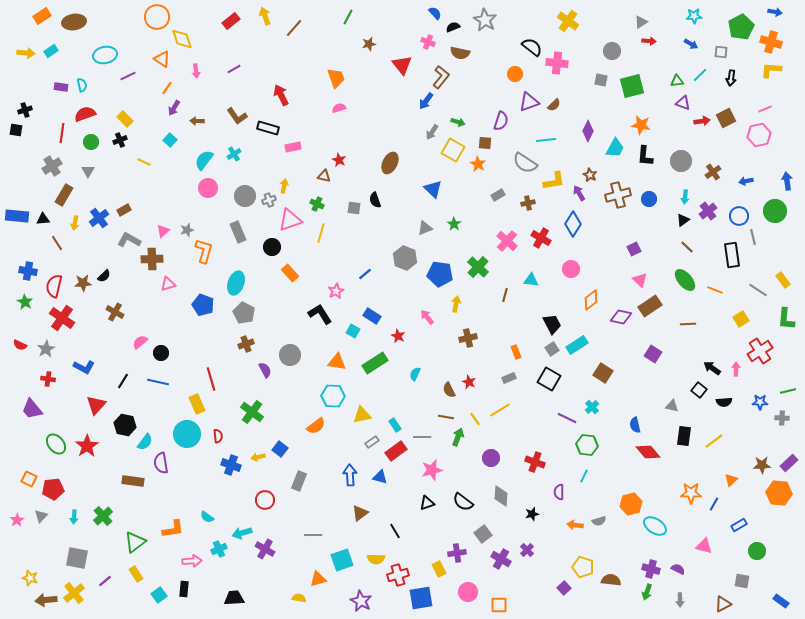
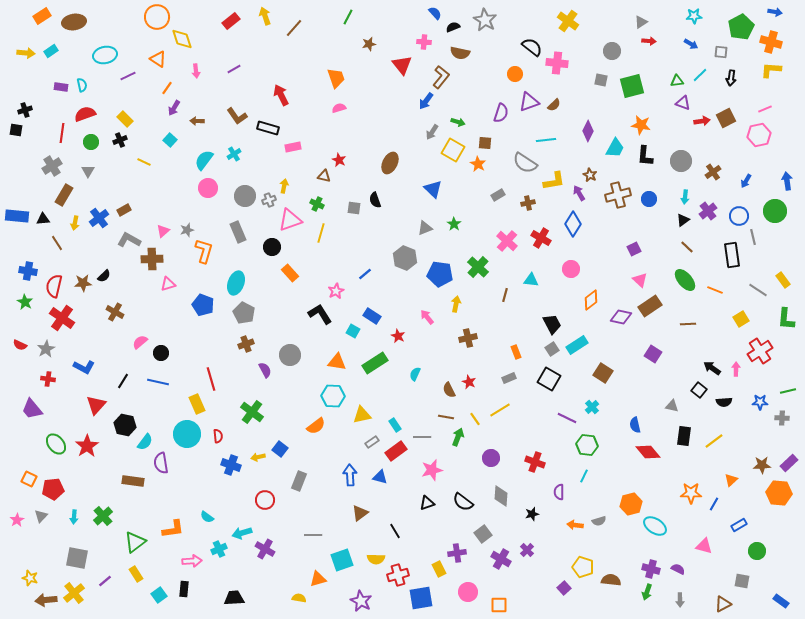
pink cross at (428, 42): moved 4 px left; rotated 16 degrees counterclockwise
orange triangle at (162, 59): moved 4 px left
purple semicircle at (501, 121): moved 8 px up
blue arrow at (746, 181): rotated 48 degrees counterclockwise
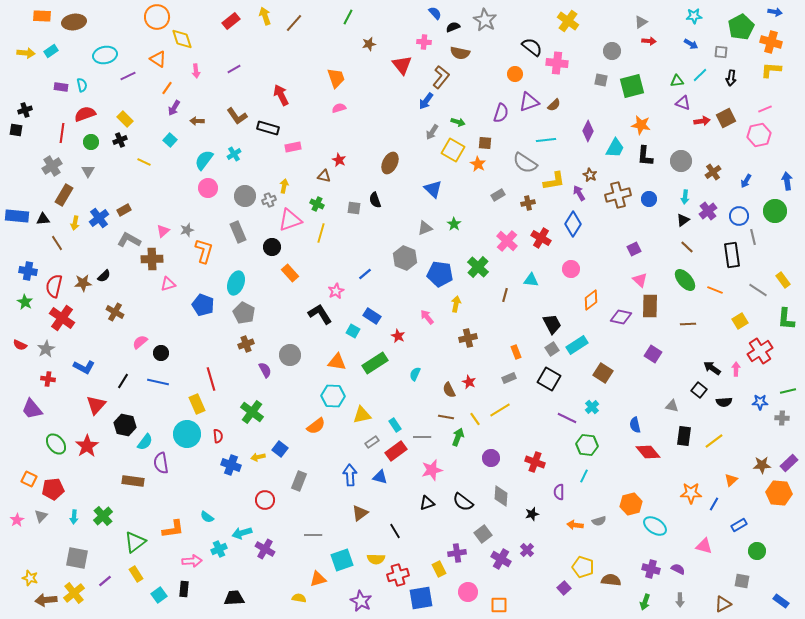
orange rectangle at (42, 16): rotated 36 degrees clockwise
brown line at (294, 28): moved 5 px up
brown rectangle at (650, 306): rotated 55 degrees counterclockwise
yellow square at (741, 319): moved 1 px left, 2 px down
green arrow at (647, 592): moved 2 px left, 10 px down
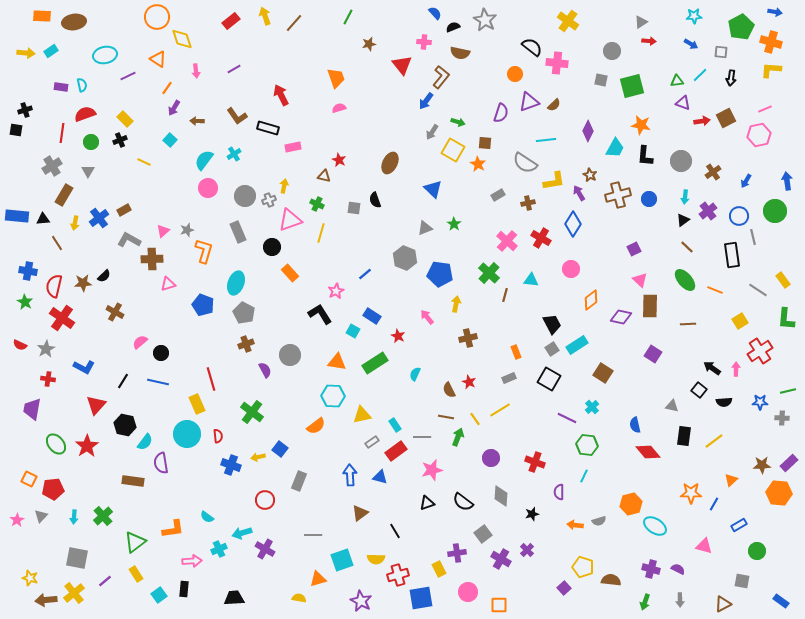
green cross at (478, 267): moved 11 px right, 6 px down
purple trapezoid at (32, 409): rotated 50 degrees clockwise
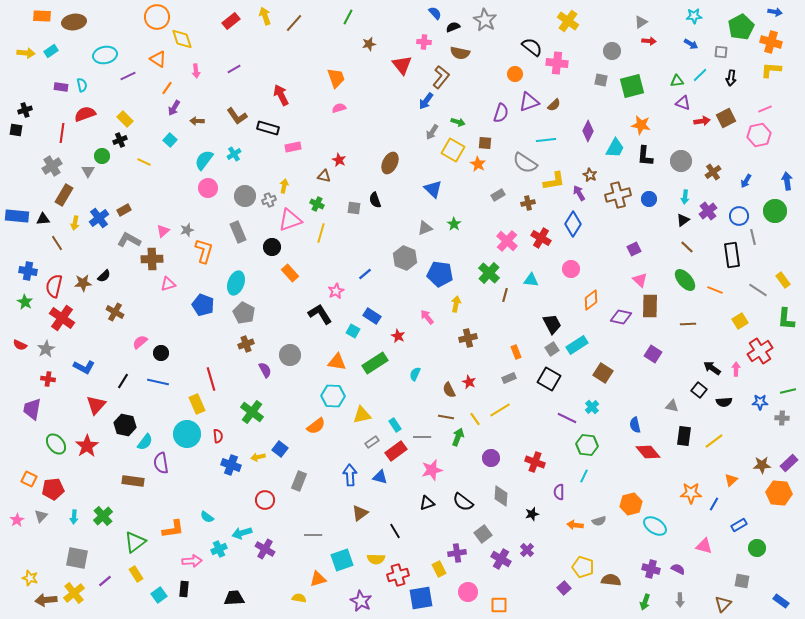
green circle at (91, 142): moved 11 px right, 14 px down
green circle at (757, 551): moved 3 px up
brown triangle at (723, 604): rotated 18 degrees counterclockwise
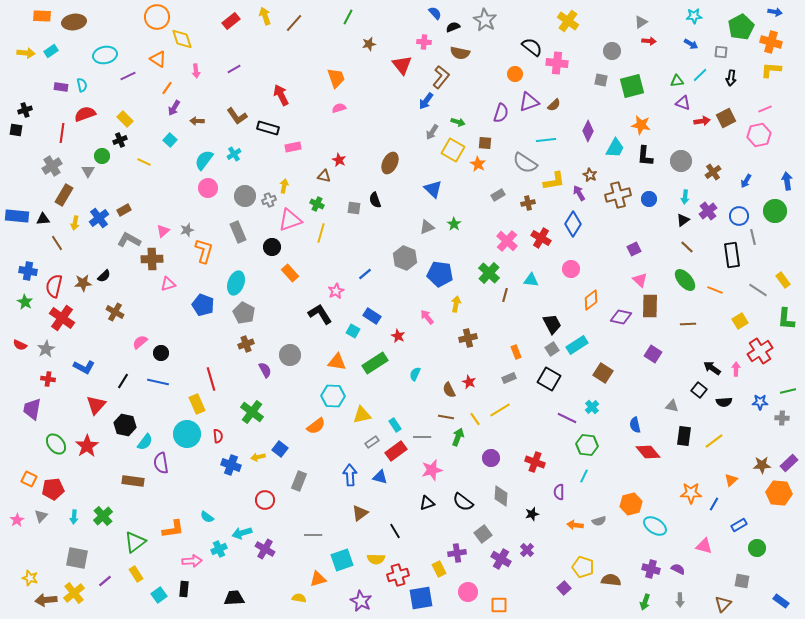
gray triangle at (425, 228): moved 2 px right, 1 px up
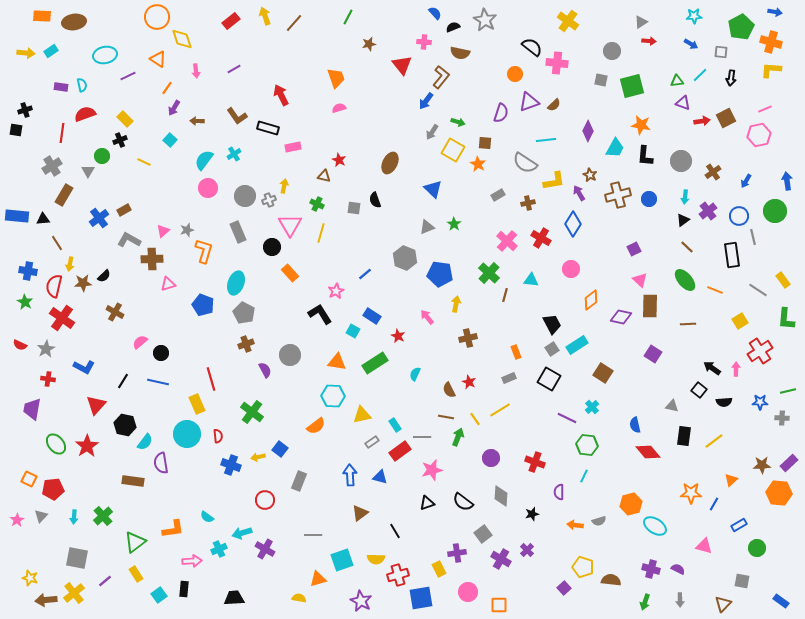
pink triangle at (290, 220): moved 5 px down; rotated 40 degrees counterclockwise
yellow arrow at (75, 223): moved 5 px left, 41 px down
red rectangle at (396, 451): moved 4 px right
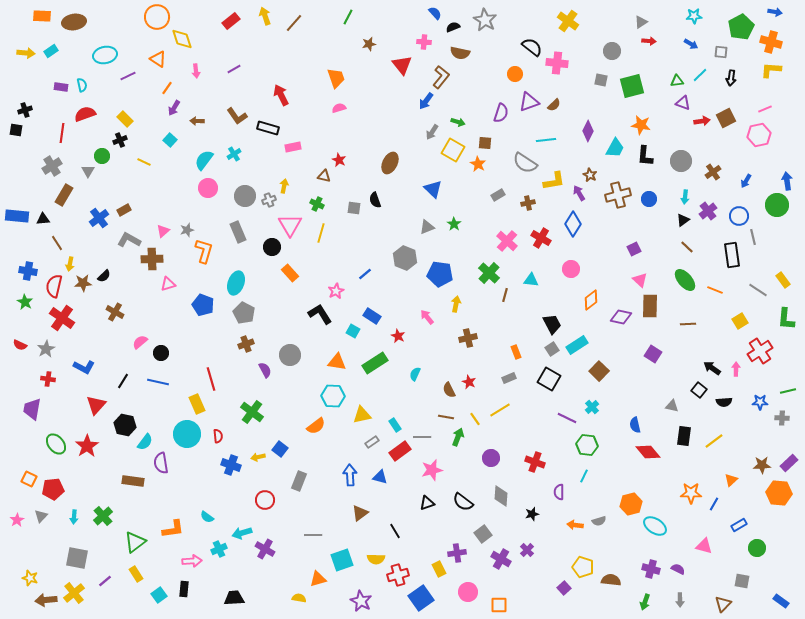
green circle at (775, 211): moved 2 px right, 6 px up
brown square at (603, 373): moved 4 px left, 2 px up; rotated 12 degrees clockwise
blue square at (421, 598): rotated 25 degrees counterclockwise
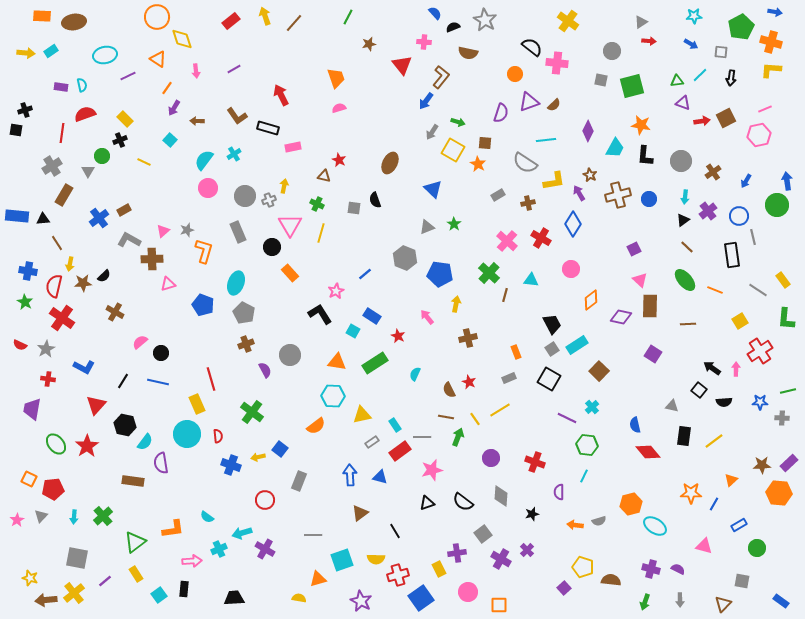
brown semicircle at (460, 53): moved 8 px right
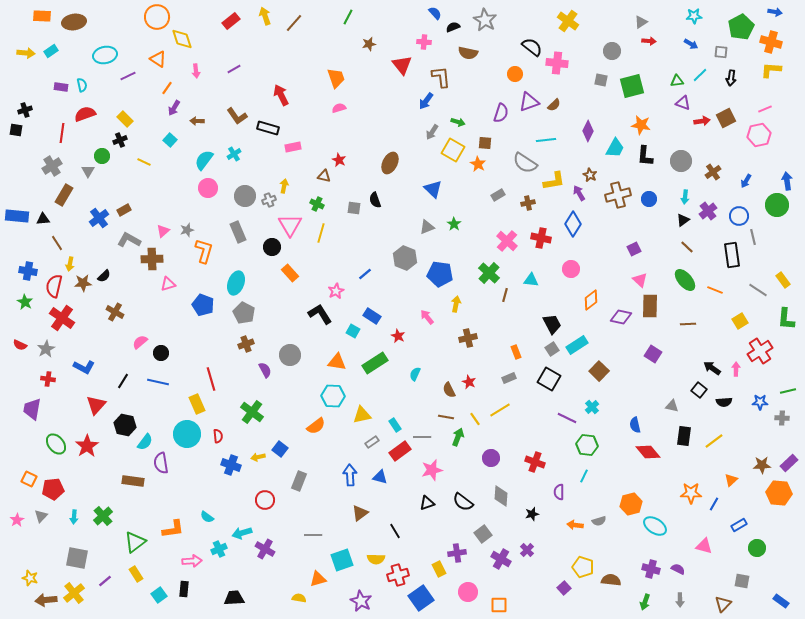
brown L-shape at (441, 77): rotated 45 degrees counterclockwise
red cross at (541, 238): rotated 18 degrees counterclockwise
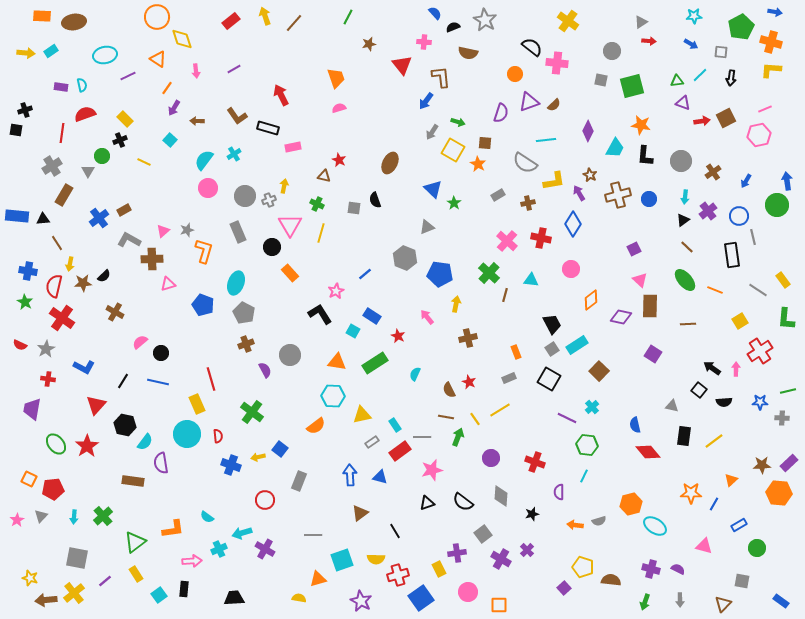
green star at (454, 224): moved 21 px up
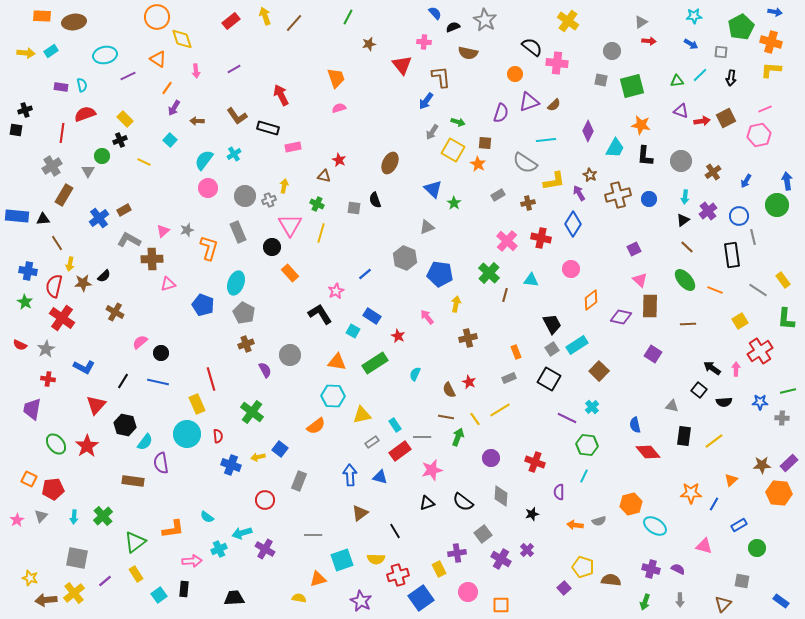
purple triangle at (683, 103): moved 2 px left, 8 px down
orange L-shape at (204, 251): moved 5 px right, 3 px up
orange square at (499, 605): moved 2 px right
